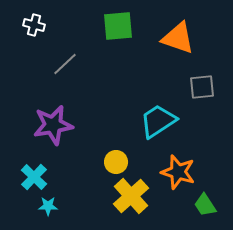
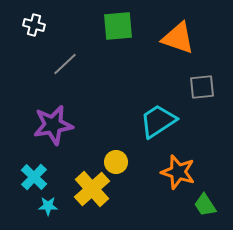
yellow cross: moved 39 px left, 7 px up
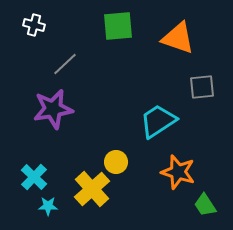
purple star: moved 16 px up
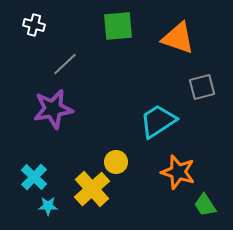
gray square: rotated 8 degrees counterclockwise
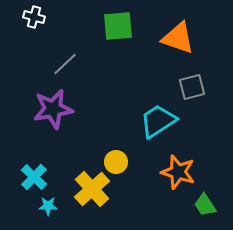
white cross: moved 8 px up
gray square: moved 10 px left
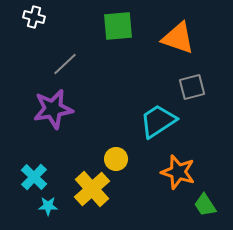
yellow circle: moved 3 px up
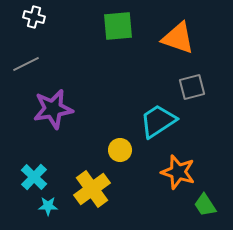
gray line: moved 39 px left; rotated 16 degrees clockwise
yellow circle: moved 4 px right, 9 px up
yellow cross: rotated 6 degrees clockwise
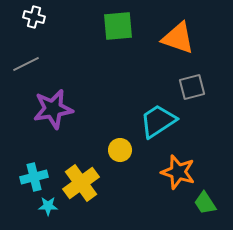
cyan cross: rotated 32 degrees clockwise
yellow cross: moved 11 px left, 6 px up
green trapezoid: moved 2 px up
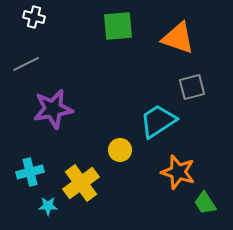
cyan cross: moved 4 px left, 5 px up
